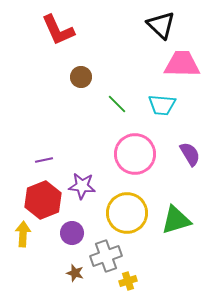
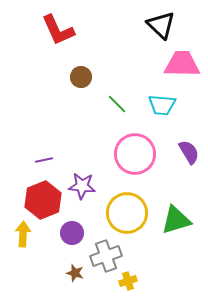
purple semicircle: moved 1 px left, 2 px up
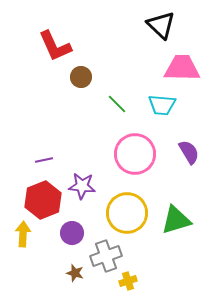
red L-shape: moved 3 px left, 16 px down
pink trapezoid: moved 4 px down
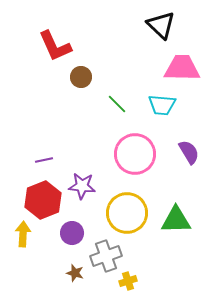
green triangle: rotated 16 degrees clockwise
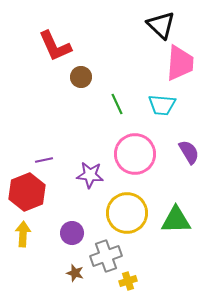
pink trapezoid: moved 2 px left, 5 px up; rotated 93 degrees clockwise
green line: rotated 20 degrees clockwise
purple star: moved 8 px right, 11 px up
red hexagon: moved 16 px left, 8 px up
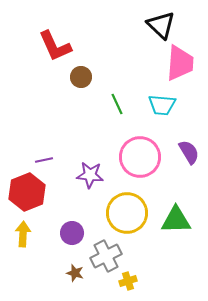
pink circle: moved 5 px right, 3 px down
gray cross: rotated 8 degrees counterclockwise
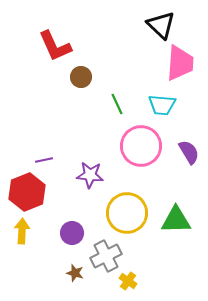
pink circle: moved 1 px right, 11 px up
yellow arrow: moved 1 px left, 3 px up
yellow cross: rotated 36 degrees counterclockwise
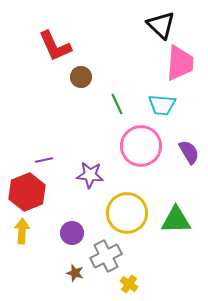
yellow cross: moved 1 px right, 3 px down
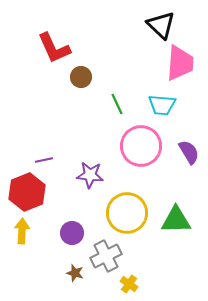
red L-shape: moved 1 px left, 2 px down
